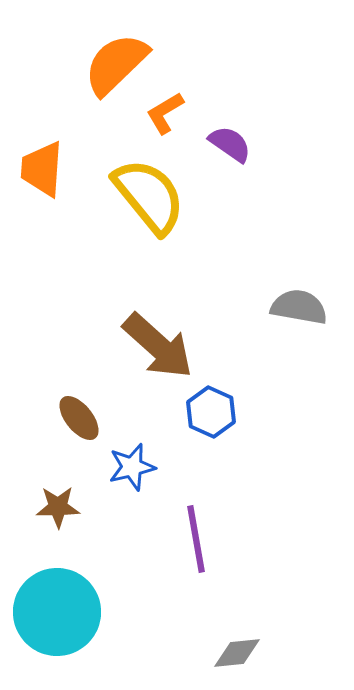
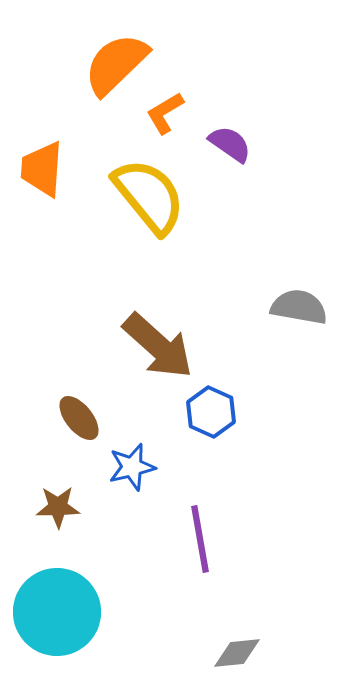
purple line: moved 4 px right
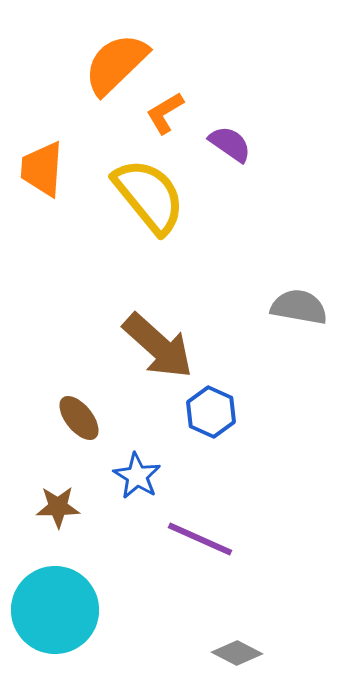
blue star: moved 5 px right, 9 px down; rotated 27 degrees counterclockwise
purple line: rotated 56 degrees counterclockwise
cyan circle: moved 2 px left, 2 px up
gray diamond: rotated 33 degrees clockwise
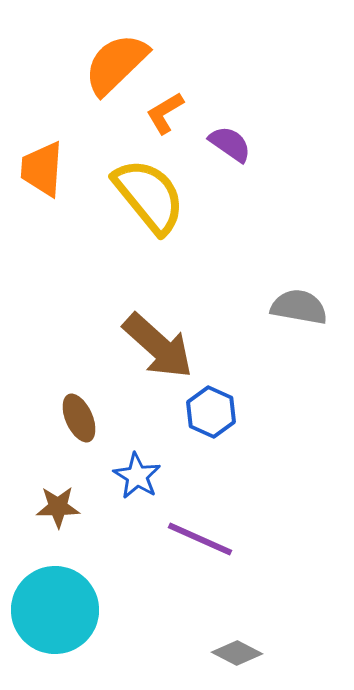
brown ellipse: rotated 15 degrees clockwise
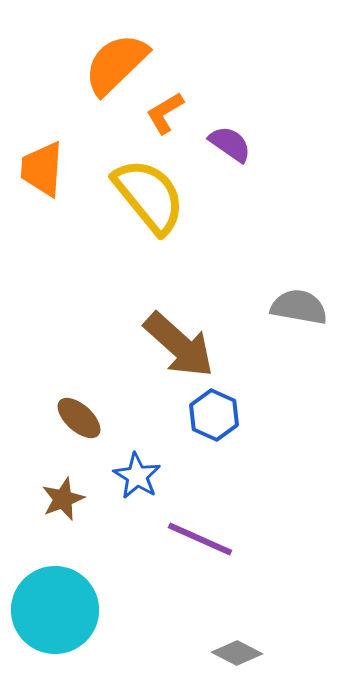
brown arrow: moved 21 px right, 1 px up
blue hexagon: moved 3 px right, 3 px down
brown ellipse: rotated 24 degrees counterclockwise
brown star: moved 5 px right, 8 px up; rotated 21 degrees counterclockwise
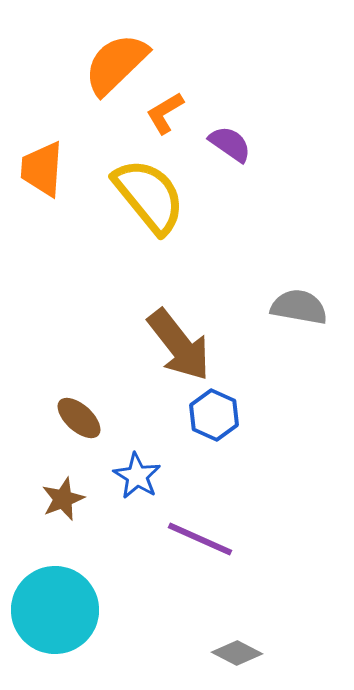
brown arrow: rotated 10 degrees clockwise
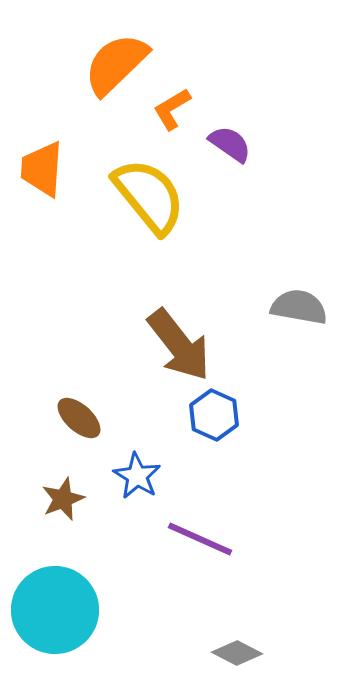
orange L-shape: moved 7 px right, 4 px up
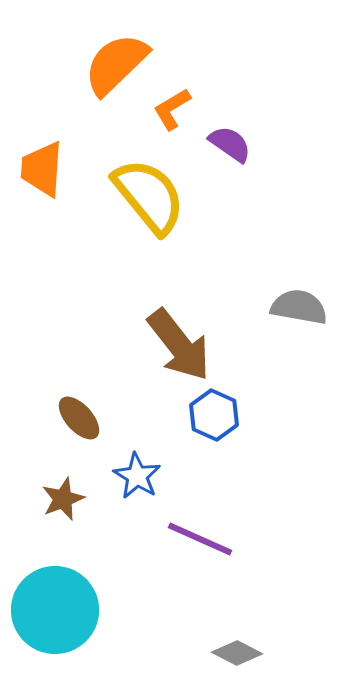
brown ellipse: rotated 6 degrees clockwise
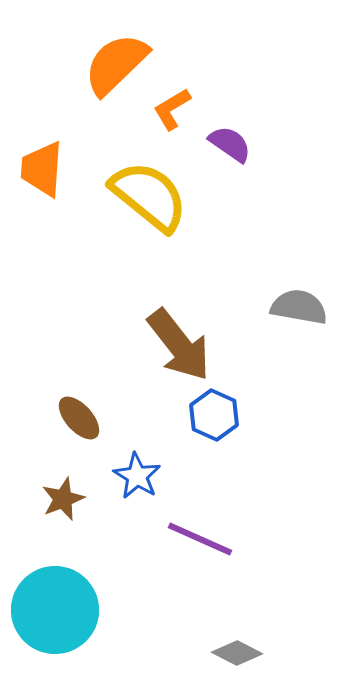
yellow semicircle: rotated 12 degrees counterclockwise
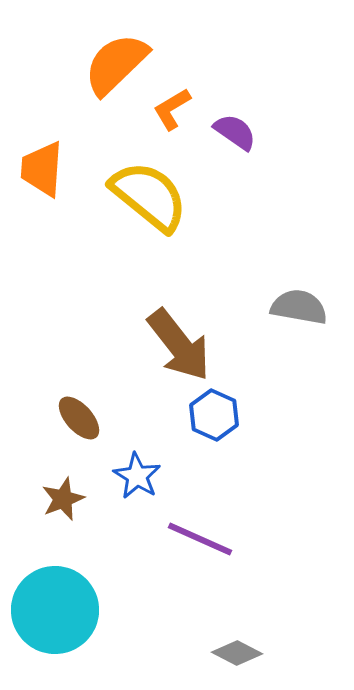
purple semicircle: moved 5 px right, 12 px up
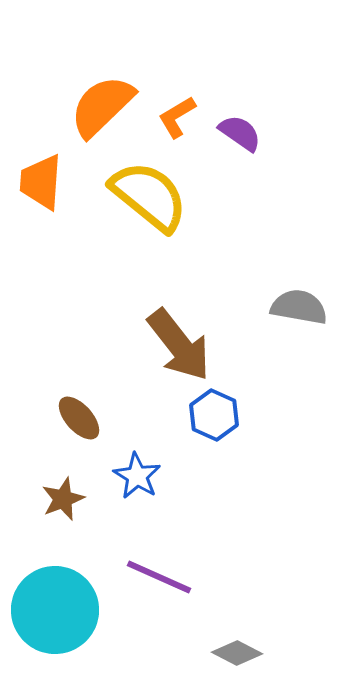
orange semicircle: moved 14 px left, 42 px down
orange L-shape: moved 5 px right, 8 px down
purple semicircle: moved 5 px right, 1 px down
orange trapezoid: moved 1 px left, 13 px down
purple line: moved 41 px left, 38 px down
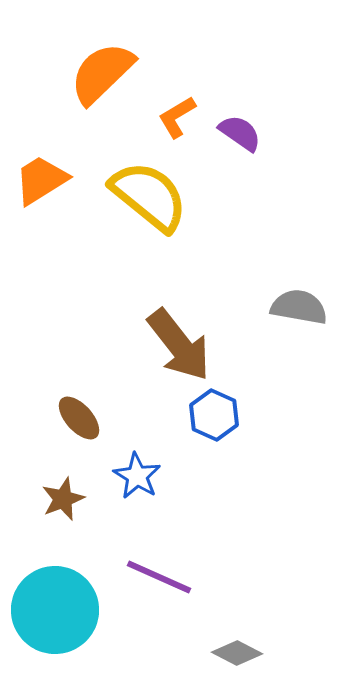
orange semicircle: moved 33 px up
orange trapezoid: moved 2 px up; rotated 54 degrees clockwise
